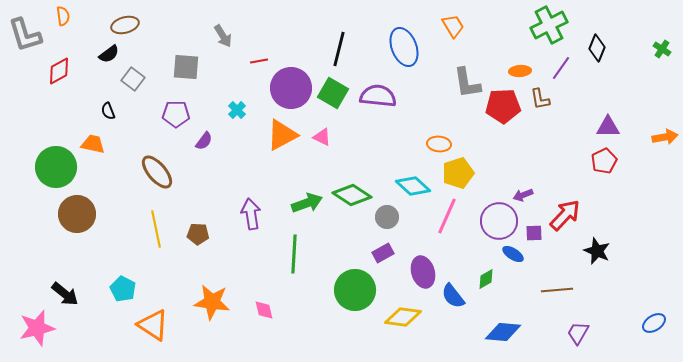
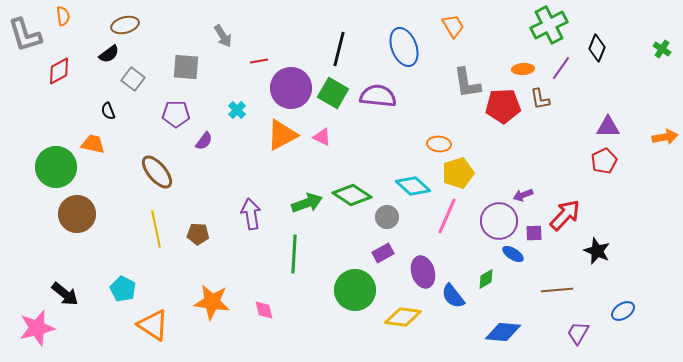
orange ellipse at (520, 71): moved 3 px right, 2 px up
blue ellipse at (654, 323): moved 31 px left, 12 px up
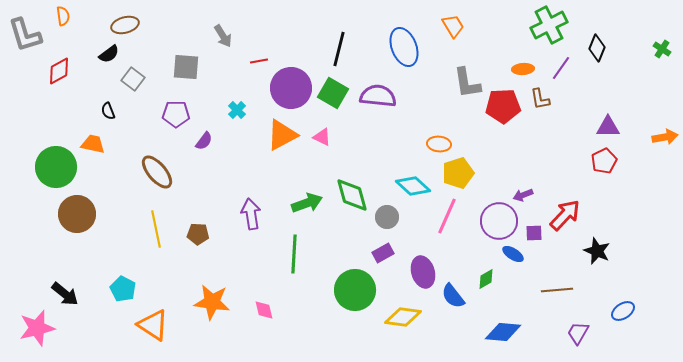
green diamond at (352, 195): rotated 42 degrees clockwise
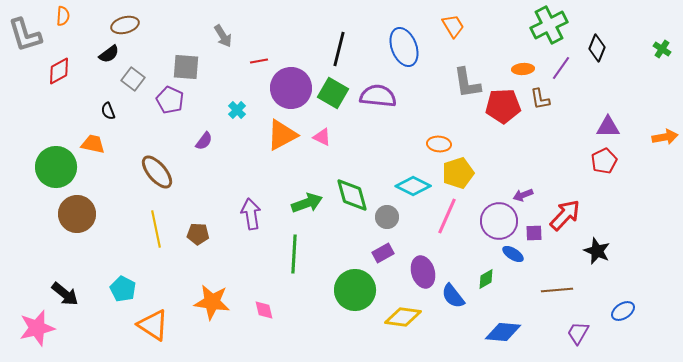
orange semicircle at (63, 16): rotated 12 degrees clockwise
purple pentagon at (176, 114): moved 6 px left, 14 px up; rotated 24 degrees clockwise
cyan diamond at (413, 186): rotated 16 degrees counterclockwise
